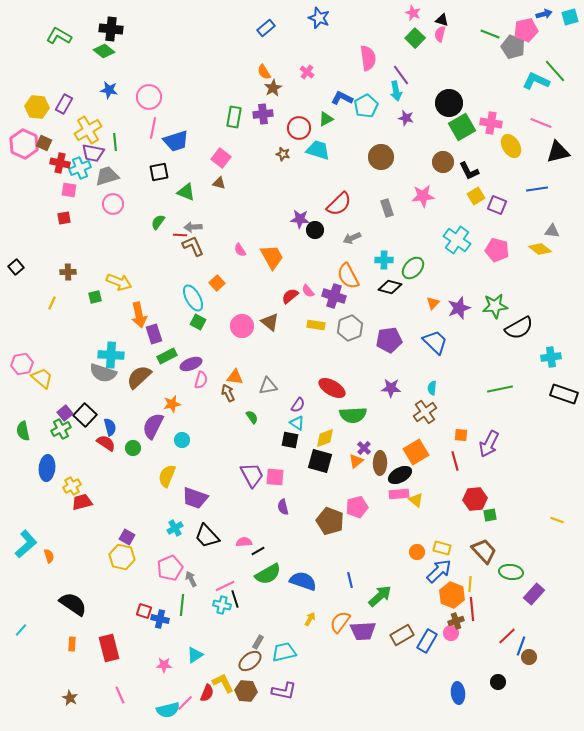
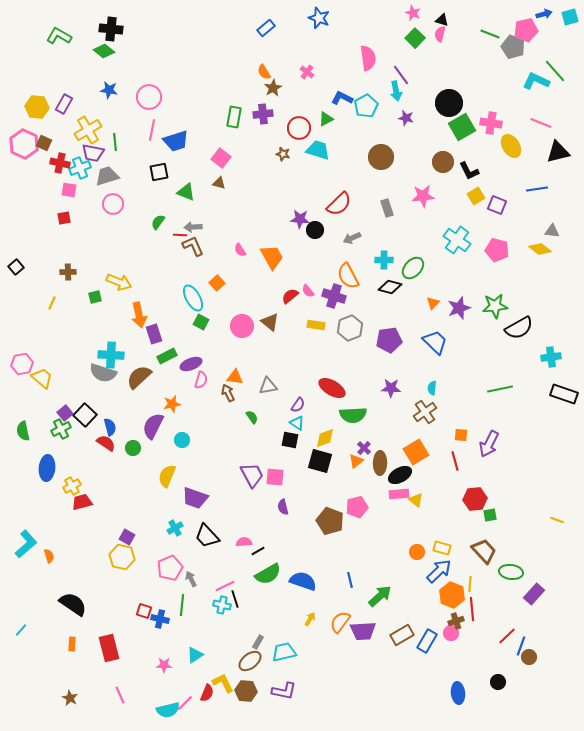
pink line at (153, 128): moved 1 px left, 2 px down
green square at (198, 322): moved 3 px right
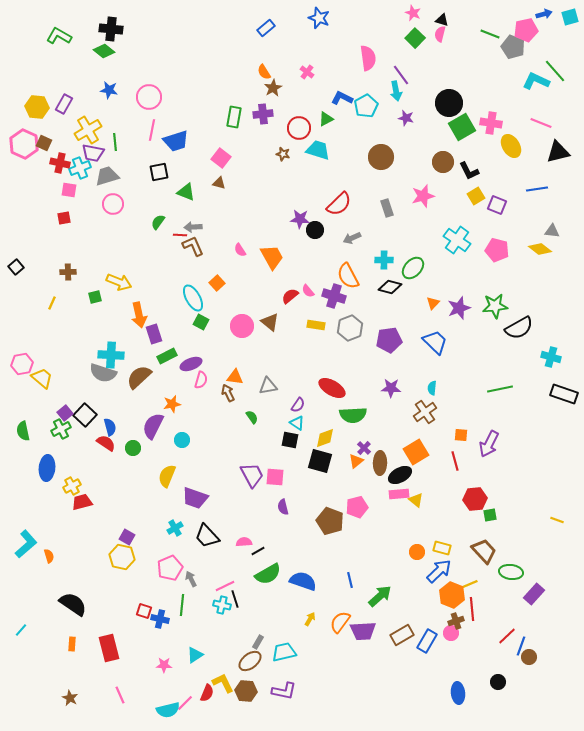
pink star at (423, 196): rotated 10 degrees counterclockwise
cyan cross at (551, 357): rotated 24 degrees clockwise
yellow line at (470, 584): rotated 63 degrees clockwise
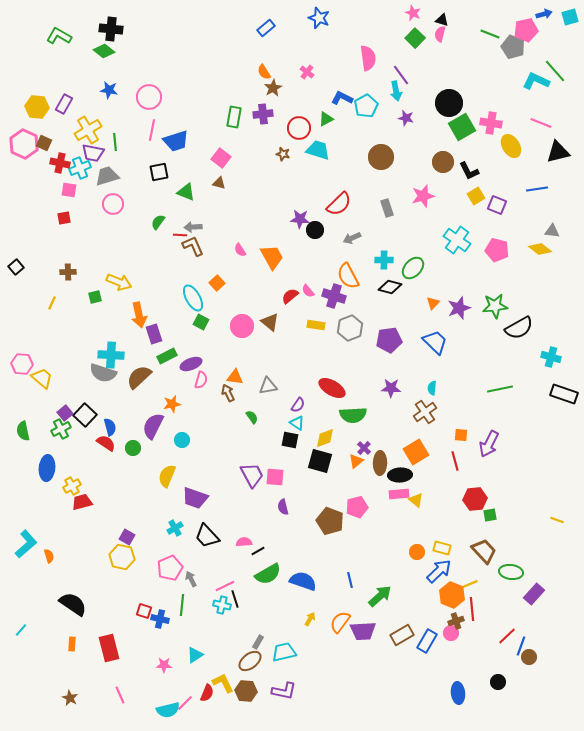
pink hexagon at (22, 364): rotated 15 degrees clockwise
black ellipse at (400, 475): rotated 25 degrees clockwise
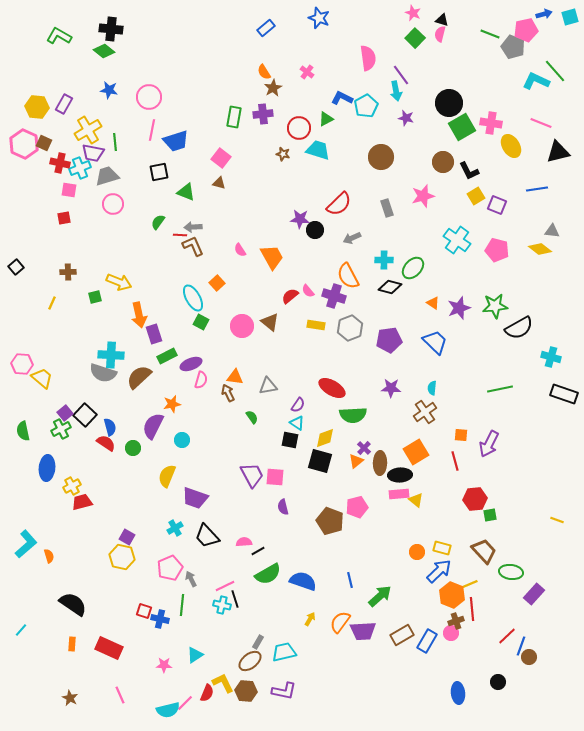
orange triangle at (433, 303): rotated 40 degrees counterclockwise
red rectangle at (109, 648): rotated 52 degrees counterclockwise
